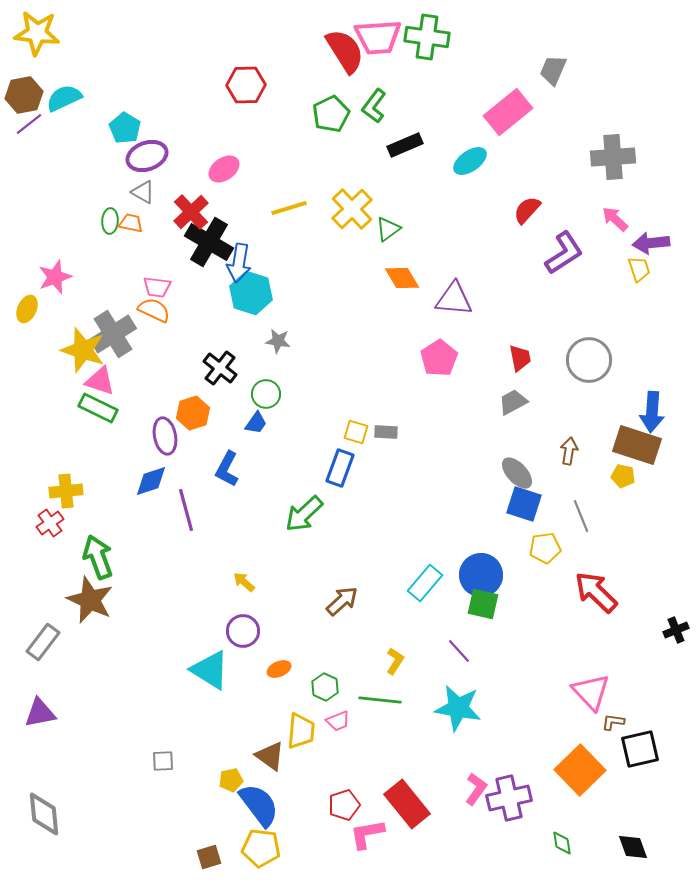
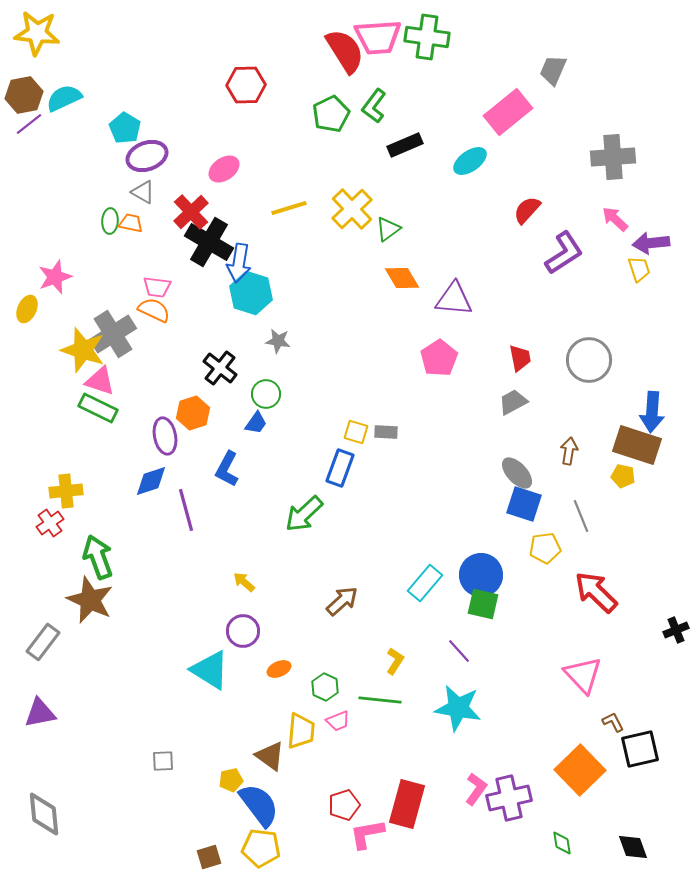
pink triangle at (591, 692): moved 8 px left, 17 px up
brown L-shape at (613, 722): rotated 55 degrees clockwise
red rectangle at (407, 804): rotated 54 degrees clockwise
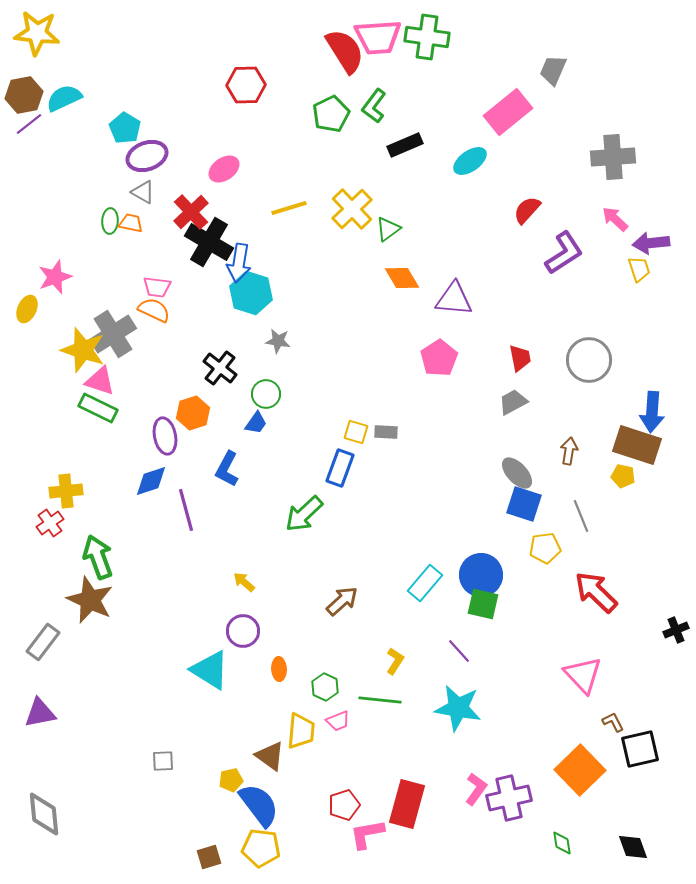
orange ellipse at (279, 669): rotated 70 degrees counterclockwise
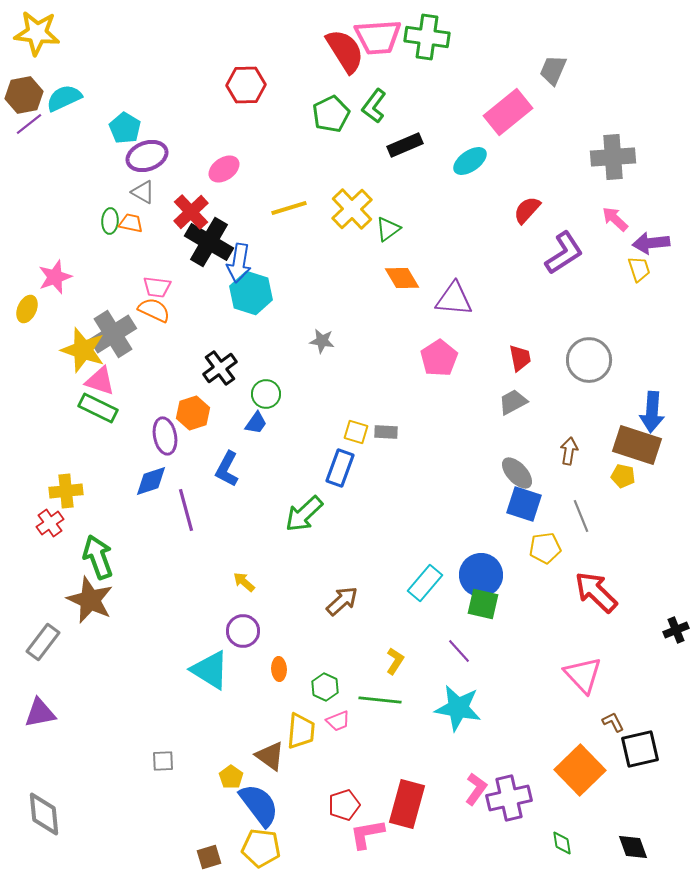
gray star at (278, 341): moved 44 px right
black cross at (220, 368): rotated 16 degrees clockwise
yellow pentagon at (231, 780): moved 3 px up; rotated 25 degrees counterclockwise
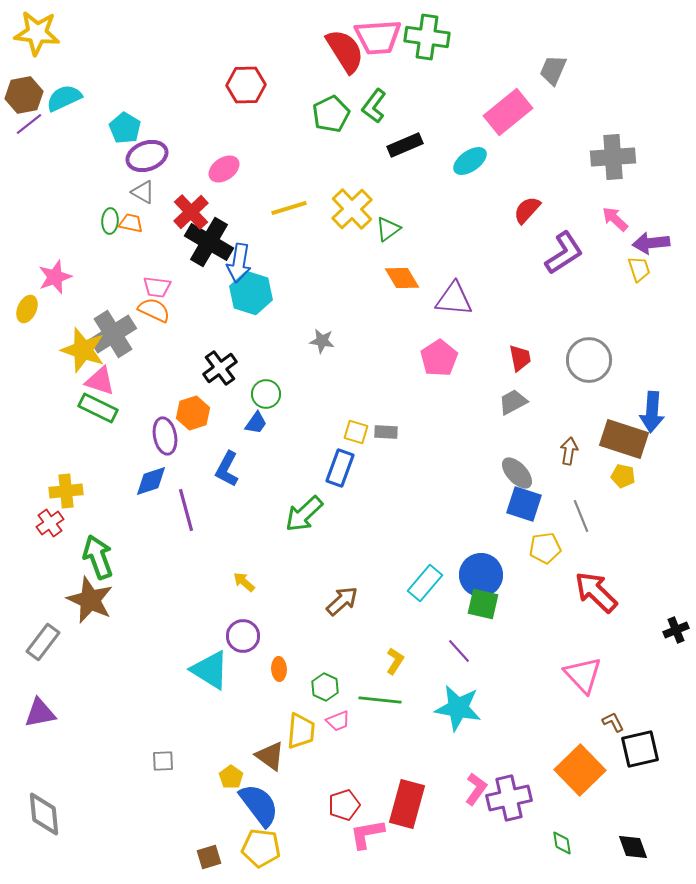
brown rectangle at (637, 445): moved 13 px left, 6 px up
purple circle at (243, 631): moved 5 px down
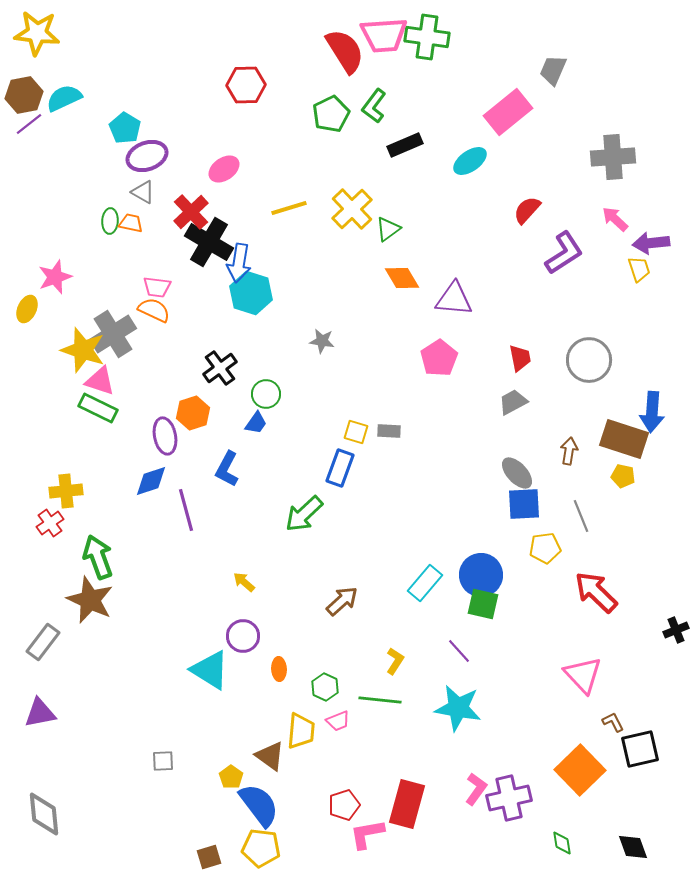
pink trapezoid at (378, 37): moved 6 px right, 2 px up
gray rectangle at (386, 432): moved 3 px right, 1 px up
blue square at (524, 504): rotated 21 degrees counterclockwise
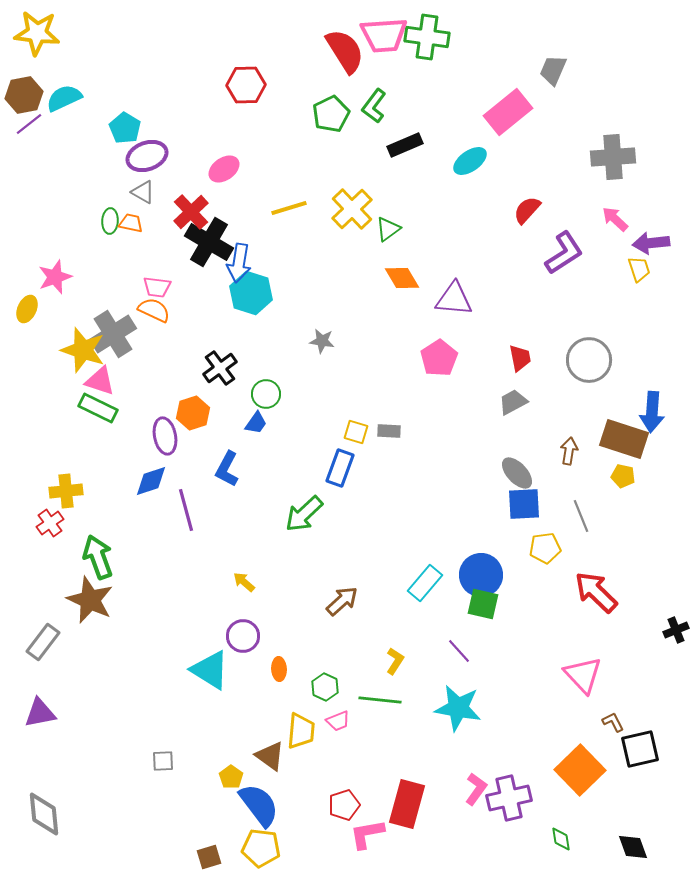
green diamond at (562, 843): moved 1 px left, 4 px up
